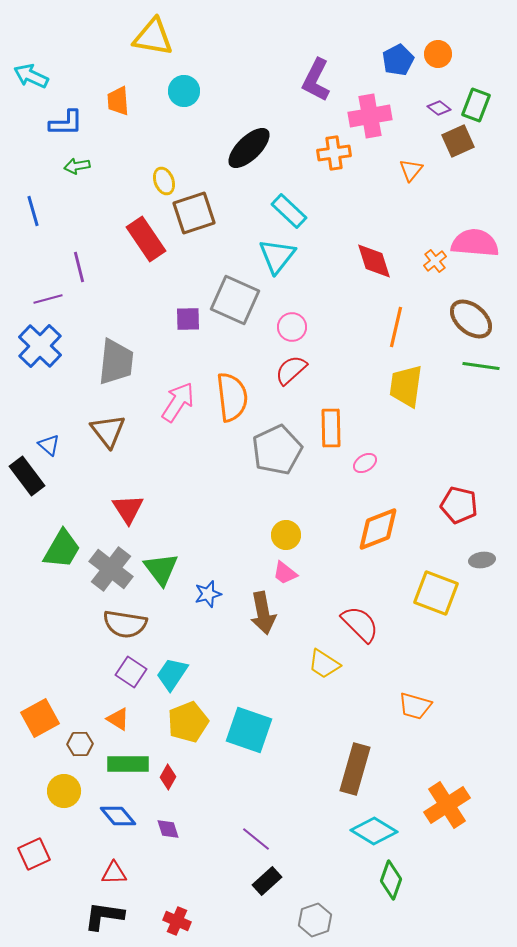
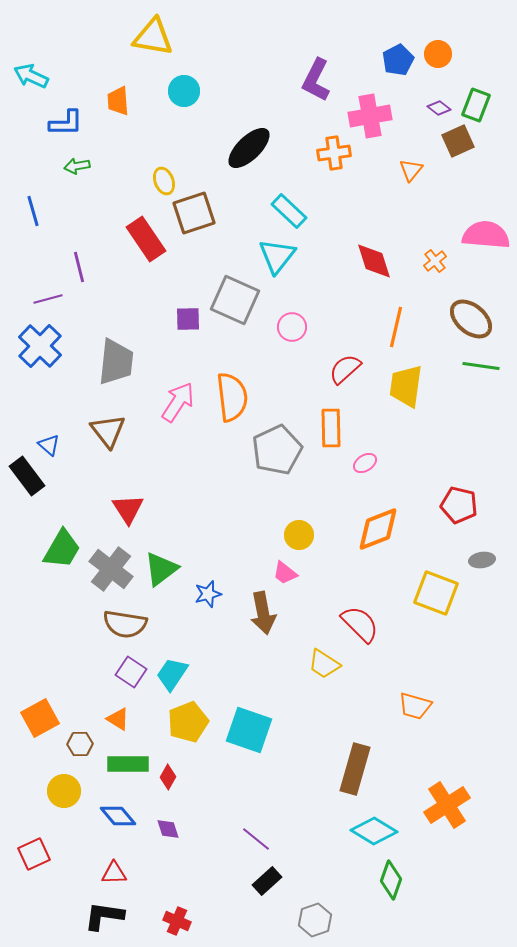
pink semicircle at (475, 243): moved 11 px right, 8 px up
red semicircle at (291, 370): moved 54 px right, 1 px up
yellow circle at (286, 535): moved 13 px right
green triangle at (161, 569): rotated 30 degrees clockwise
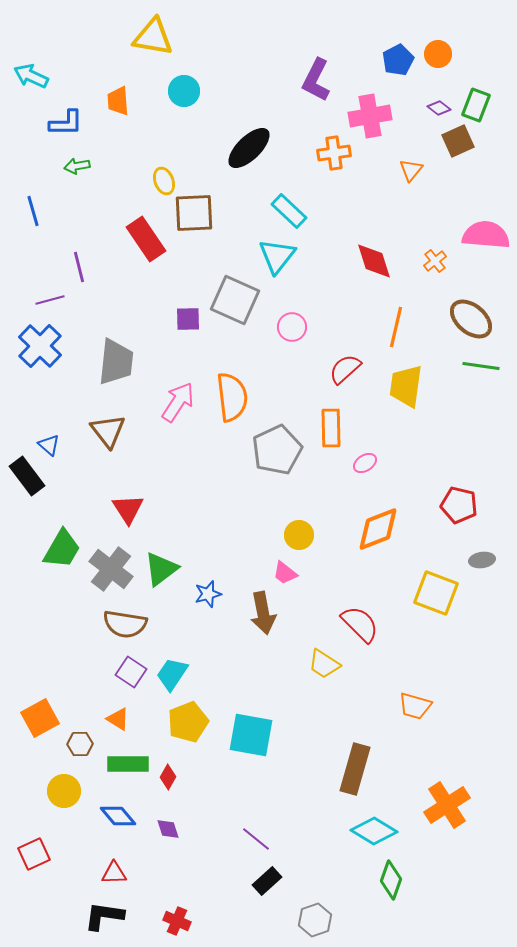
brown square at (194, 213): rotated 15 degrees clockwise
purple line at (48, 299): moved 2 px right, 1 px down
cyan square at (249, 730): moved 2 px right, 5 px down; rotated 9 degrees counterclockwise
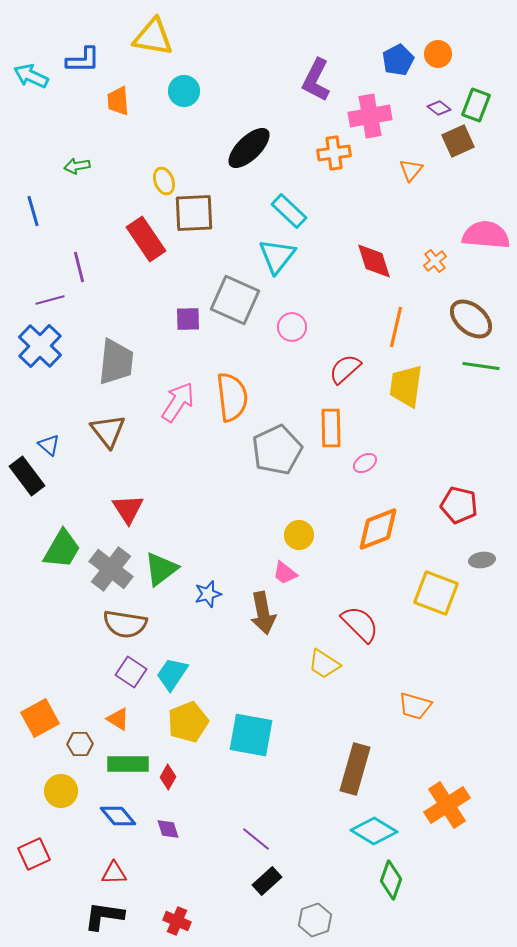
blue L-shape at (66, 123): moved 17 px right, 63 px up
yellow circle at (64, 791): moved 3 px left
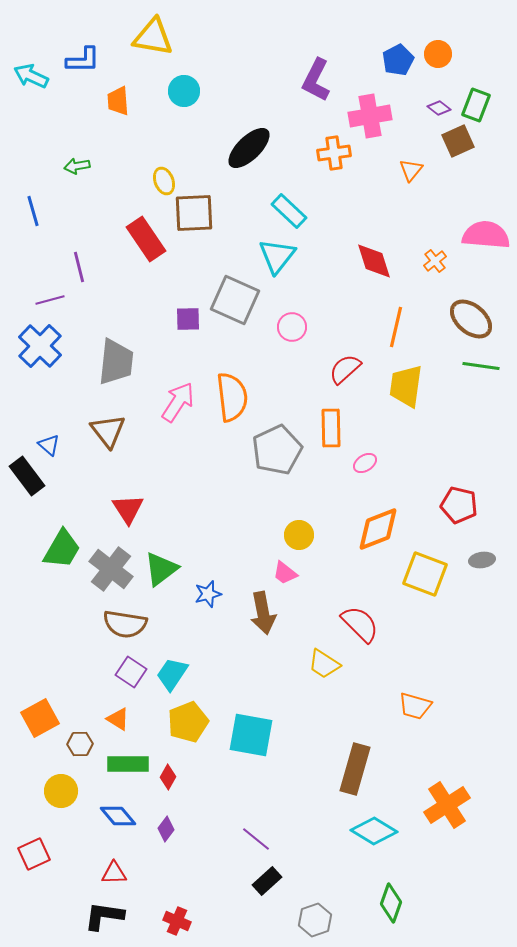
yellow square at (436, 593): moved 11 px left, 19 px up
purple diamond at (168, 829): moved 2 px left; rotated 55 degrees clockwise
green diamond at (391, 880): moved 23 px down
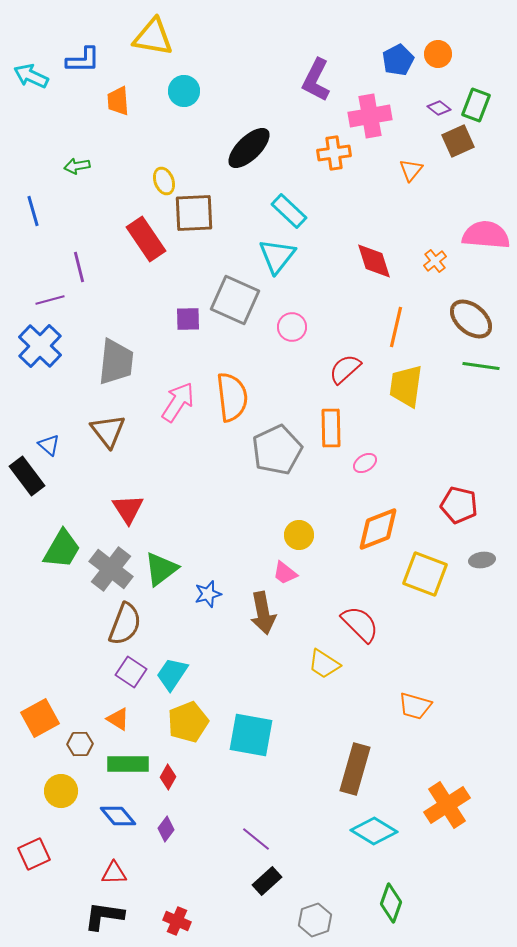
brown semicircle at (125, 624): rotated 78 degrees counterclockwise
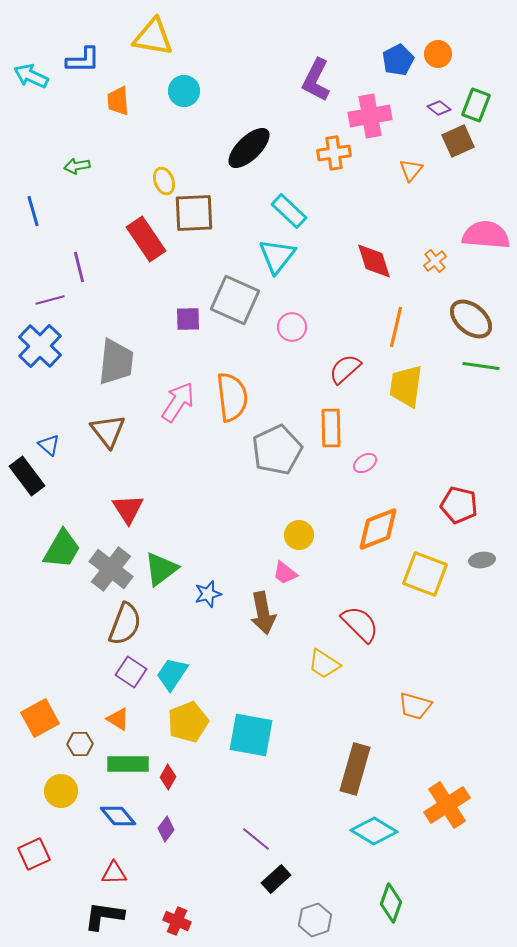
black rectangle at (267, 881): moved 9 px right, 2 px up
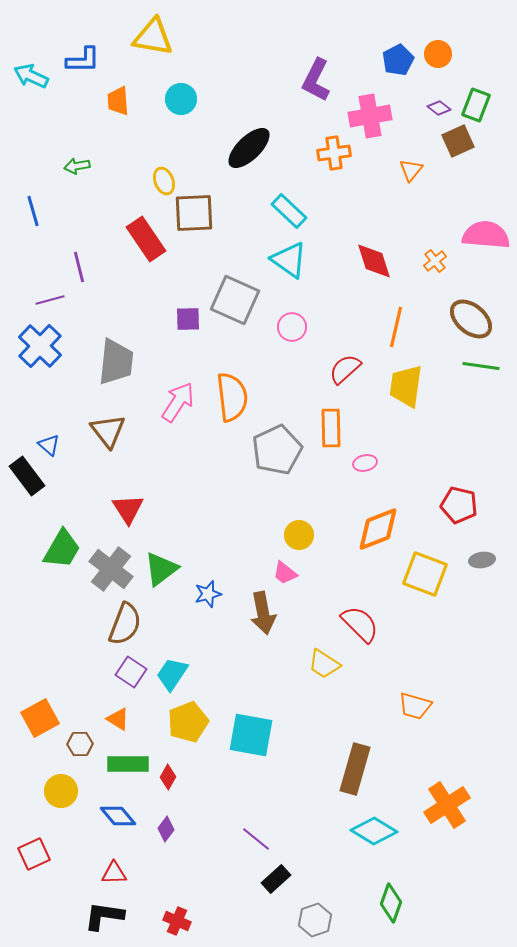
cyan circle at (184, 91): moved 3 px left, 8 px down
cyan triangle at (277, 256): moved 12 px right, 4 px down; rotated 33 degrees counterclockwise
pink ellipse at (365, 463): rotated 20 degrees clockwise
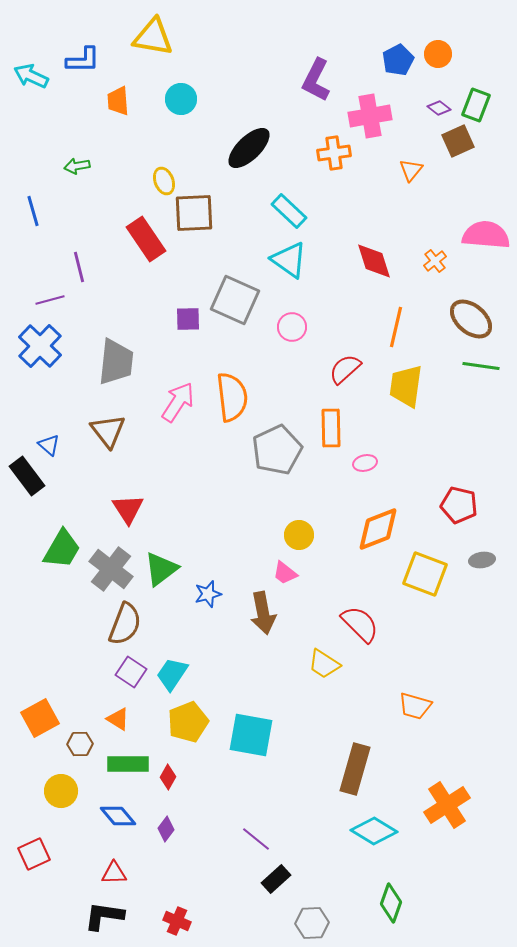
gray hexagon at (315, 920): moved 3 px left, 3 px down; rotated 16 degrees clockwise
